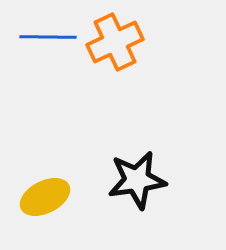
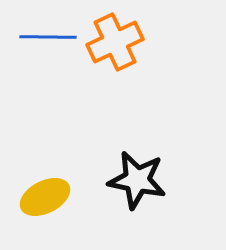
black star: rotated 20 degrees clockwise
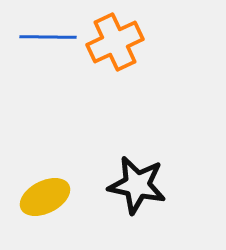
black star: moved 5 px down
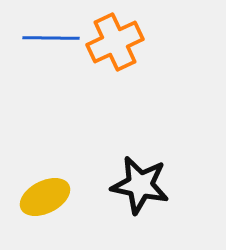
blue line: moved 3 px right, 1 px down
black star: moved 3 px right
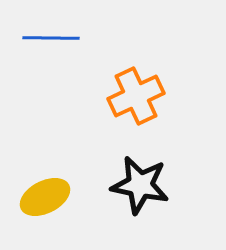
orange cross: moved 21 px right, 54 px down
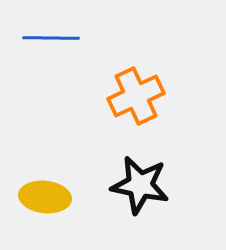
yellow ellipse: rotated 33 degrees clockwise
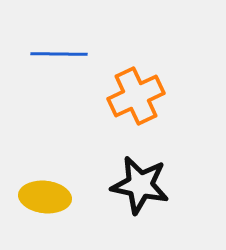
blue line: moved 8 px right, 16 px down
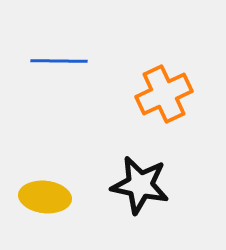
blue line: moved 7 px down
orange cross: moved 28 px right, 2 px up
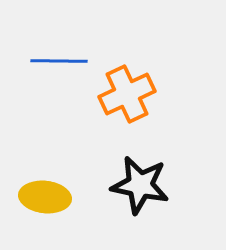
orange cross: moved 37 px left
